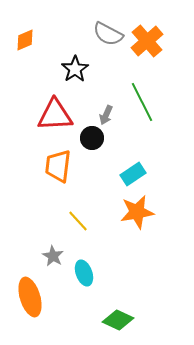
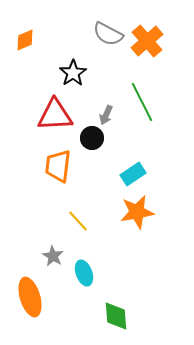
black star: moved 2 px left, 4 px down
green diamond: moved 2 px left, 4 px up; rotated 60 degrees clockwise
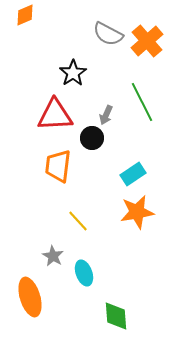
orange diamond: moved 25 px up
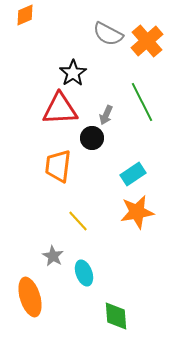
red triangle: moved 5 px right, 6 px up
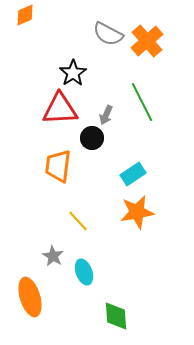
cyan ellipse: moved 1 px up
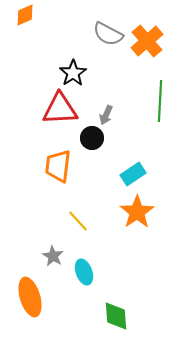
green line: moved 18 px right, 1 px up; rotated 30 degrees clockwise
orange star: rotated 24 degrees counterclockwise
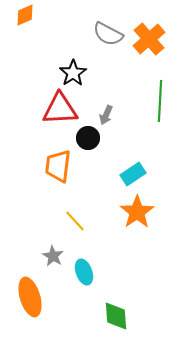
orange cross: moved 2 px right, 2 px up
black circle: moved 4 px left
yellow line: moved 3 px left
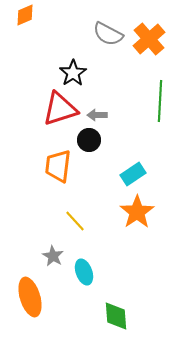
red triangle: rotated 15 degrees counterclockwise
gray arrow: moved 9 px left; rotated 66 degrees clockwise
black circle: moved 1 px right, 2 px down
